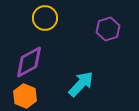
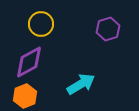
yellow circle: moved 4 px left, 6 px down
cyan arrow: rotated 16 degrees clockwise
orange hexagon: rotated 15 degrees clockwise
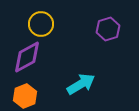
purple diamond: moved 2 px left, 5 px up
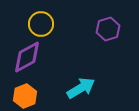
cyan arrow: moved 4 px down
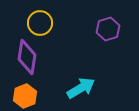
yellow circle: moved 1 px left, 1 px up
purple diamond: rotated 52 degrees counterclockwise
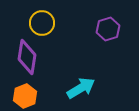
yellow circle: moved 2 px right
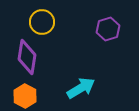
yellow circle: moved 1 px up
orange hexagon: rotated 10 degrees counterclockwise
